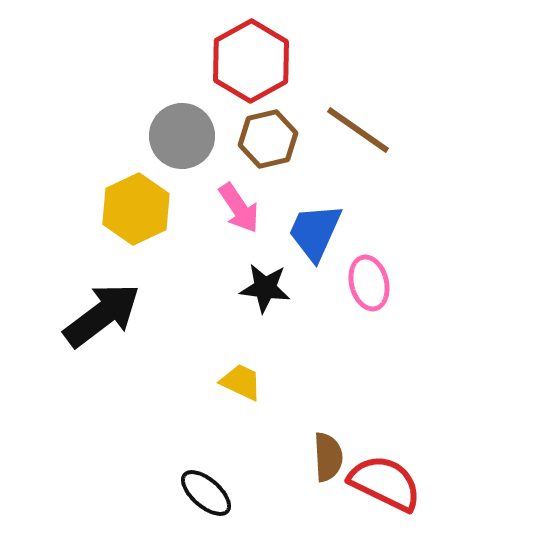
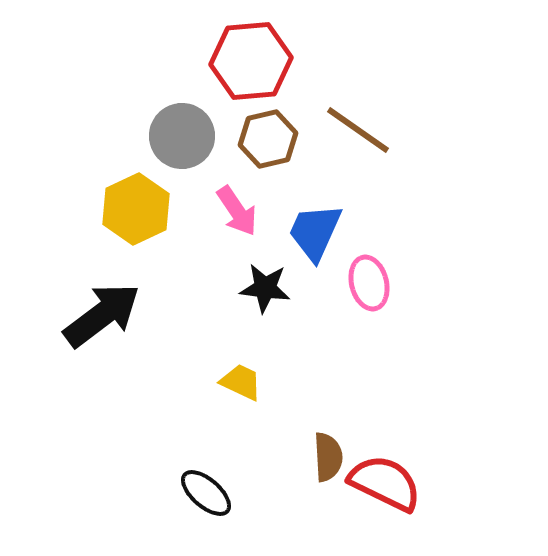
red hexagon: rotated 24 degrees clockwise
pink arrow: moved 2 px left, 3 px down
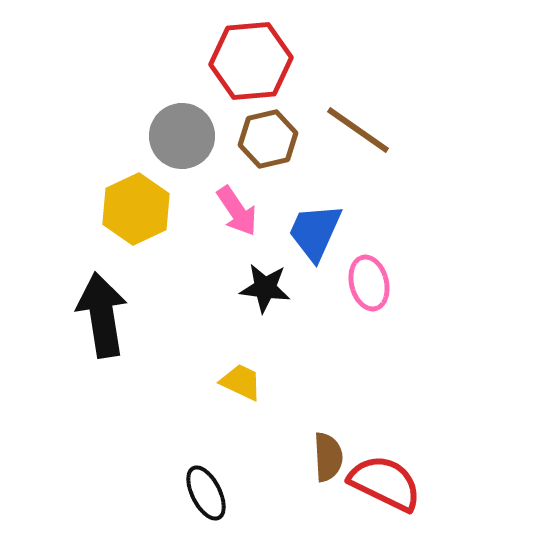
black arrow: rotated 62 degrees counterclockwise
black ellipse: rotated 22 degrees clockwise
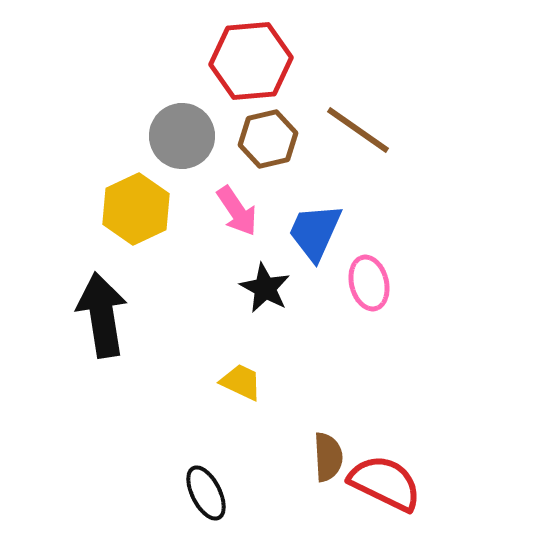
black star: rotated 21 degrees clockwise
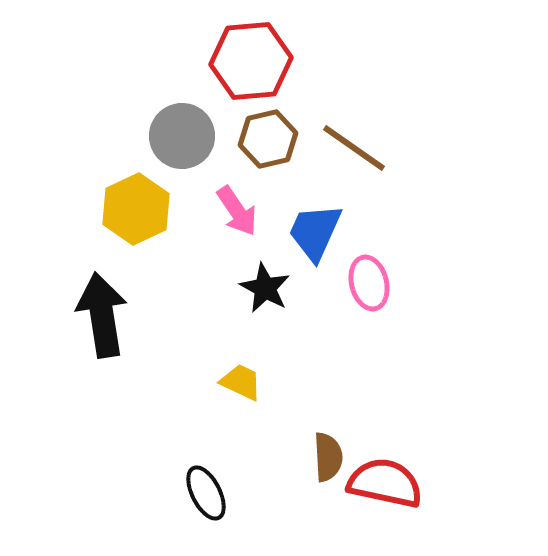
brown line: moved 4 px left, 18 px down
red semicircle: rotated 14 degrees counterclockwise
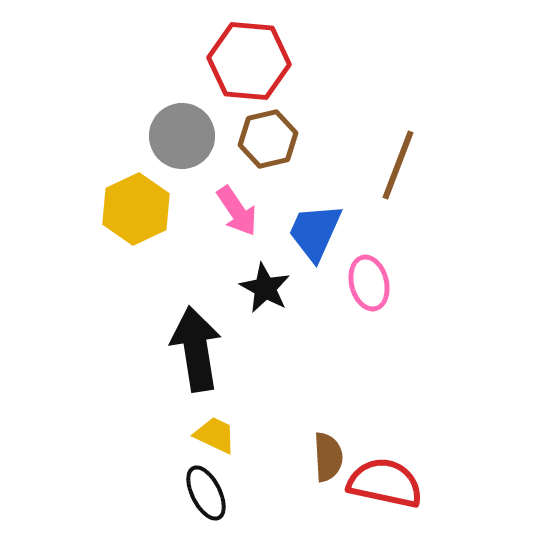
red hexagon: moved 2 px left; rotated 10 degrees clockwise
brown line: moved 44 px right, 17 px down; rotated 76 degrees clockwise
black arrow: moved 94 px right, 34 px down
yellow trapezoid: moved 26 px left, 53 px down
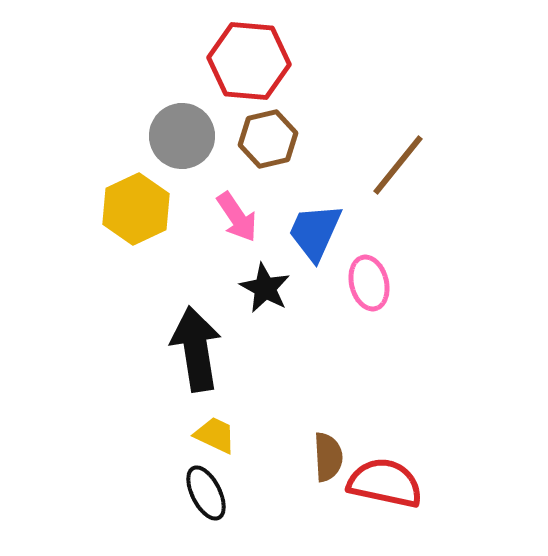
brown line: rotated 18 degrees clockwise
pink arrow: moved 6 px down
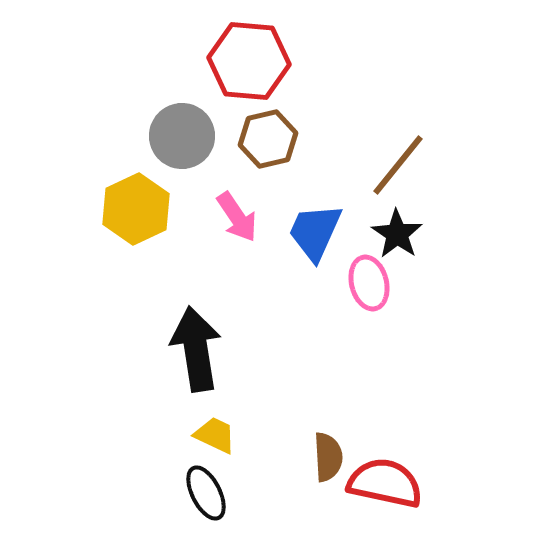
black star: moved 132 px right, 54 px up; rotated 6 degrees clockwise
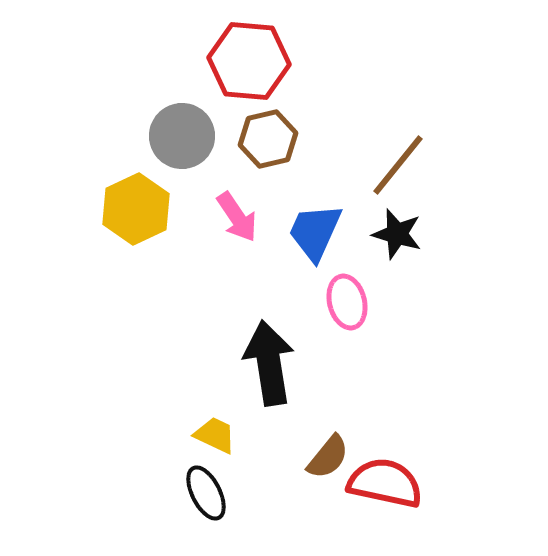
black star: rotated 18 degrees counterclockwise
pink ellipse: moved 22 px left, 19 px down
black arrow: moved 73 px right, 14 px down
brown semicircle: rotated 42 degrees clockwise
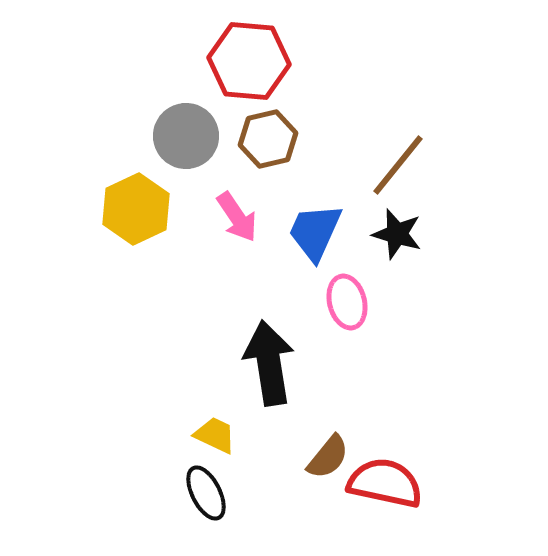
gray circle: moved 4 px right
